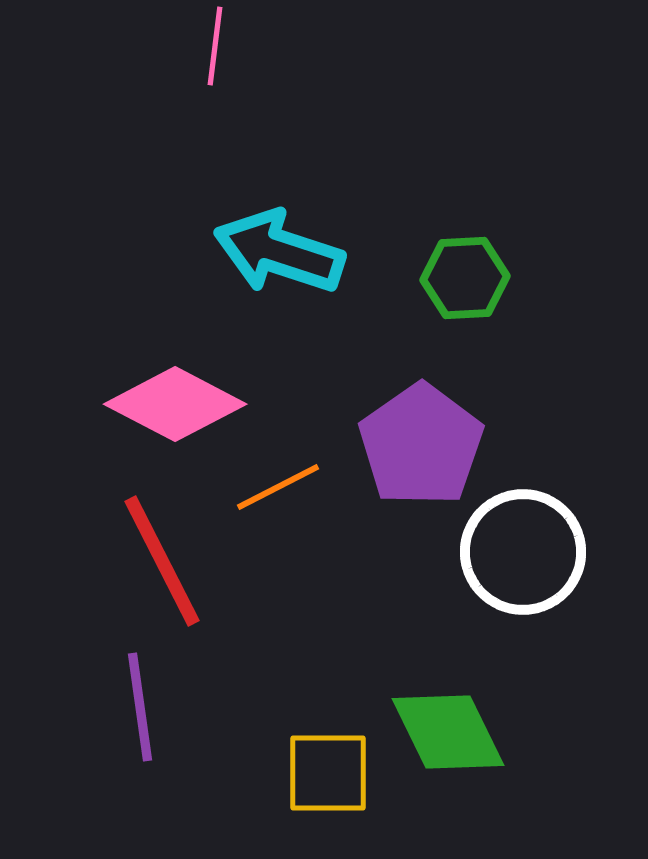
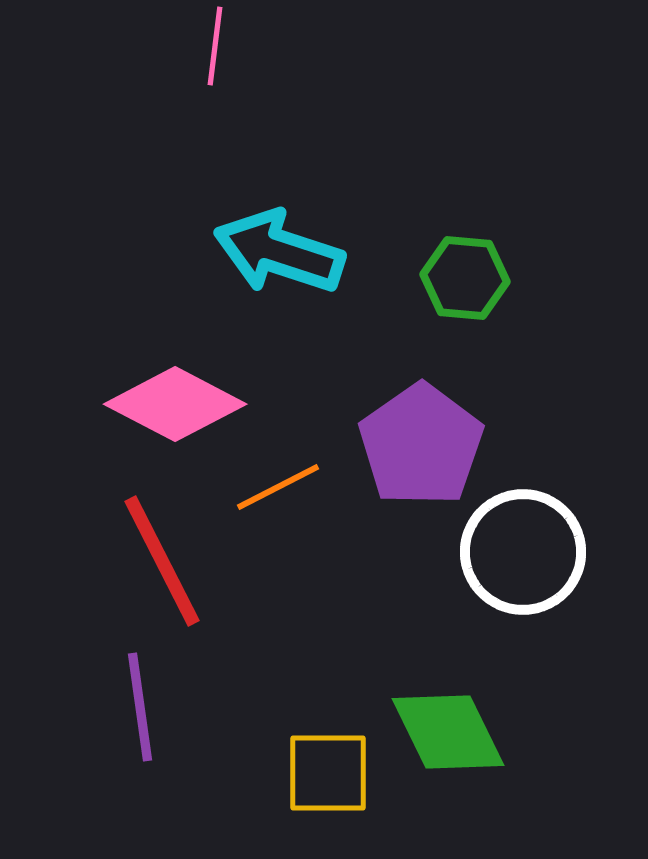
green hexagon: rotated 8 degrees clockwise
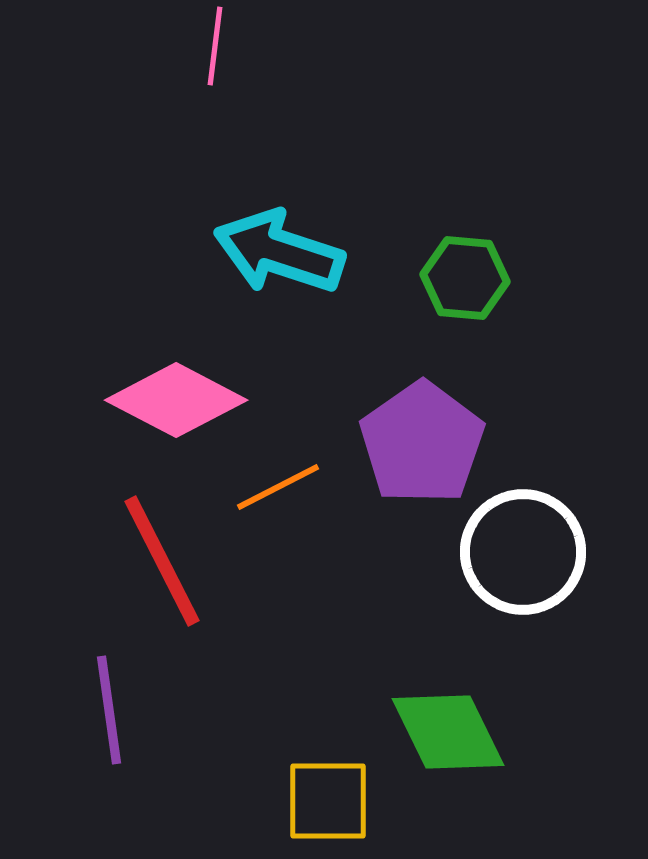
pink diamond: moved 1 px right, 4 px up
purple pentagon: moved 1 px right, 2 px up
purple line: moved 31 px left, 3 px down
yellow square: moved 28 px down
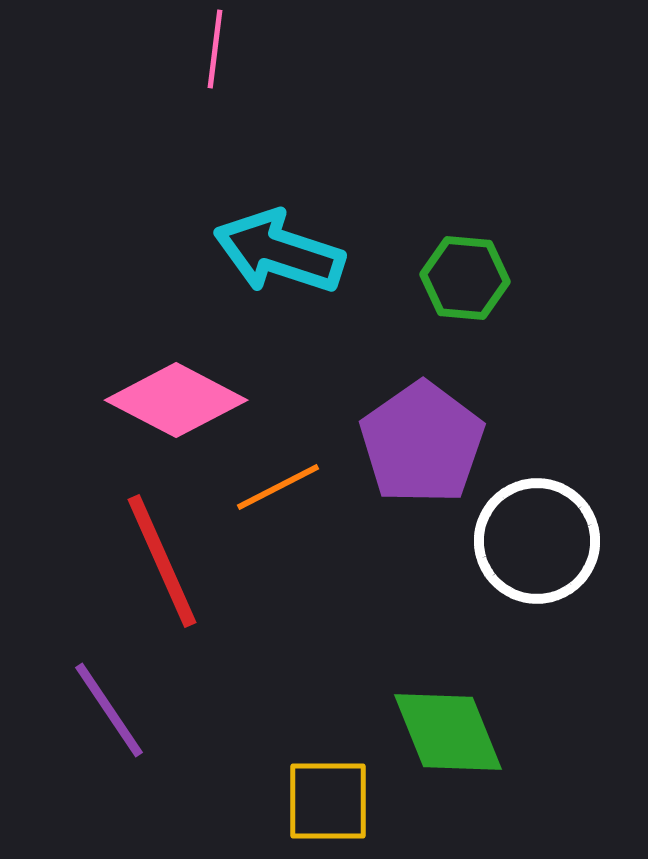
pink line: moved 3 px down
white circle: moved 14 px right, 11 px up
red line: rotated 3 degrees clockwise
purple line: rotated 26 degrees counterclockwise
green diamond: rotated 4 degrees clockwise
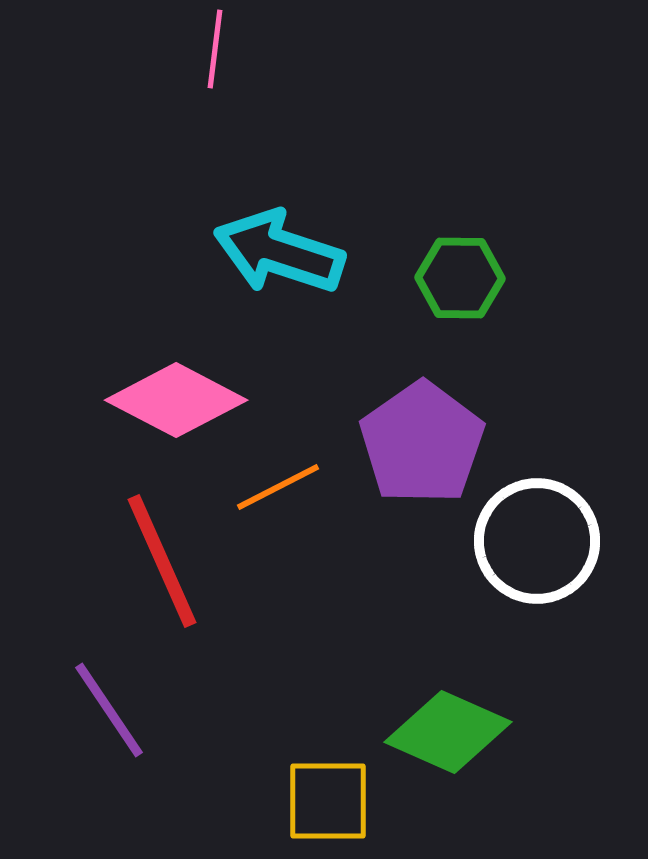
green hexagon: moved 5 px left; rotated 4 degrees counterclockwise
green diamond: rotated 44 degrees counterclockwise
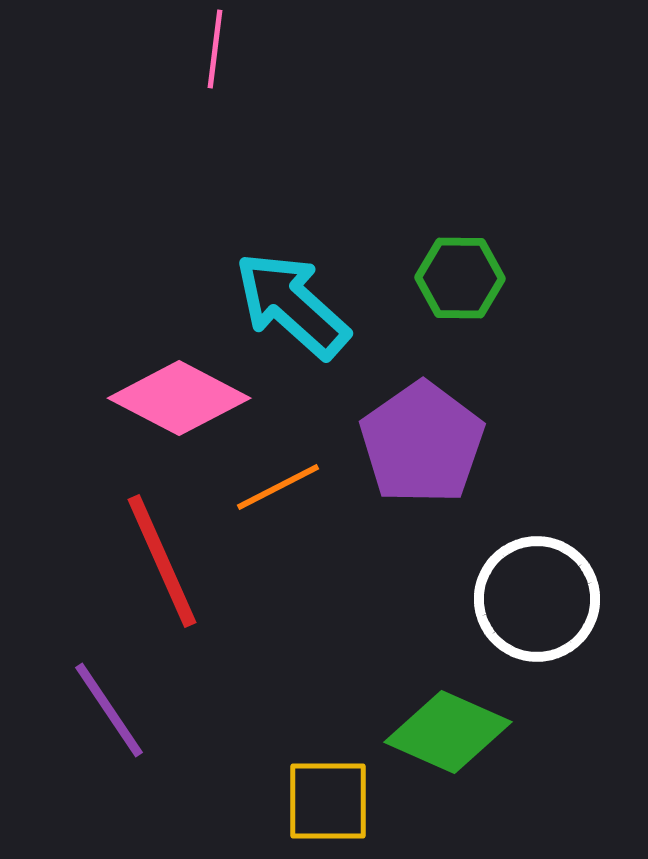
cyan arrow: moved 13 px right, 53 px down; rotated 24 degrees clockwise
pink diamond: moved 3 px right, 2 px up
white circle: moved 58 px down
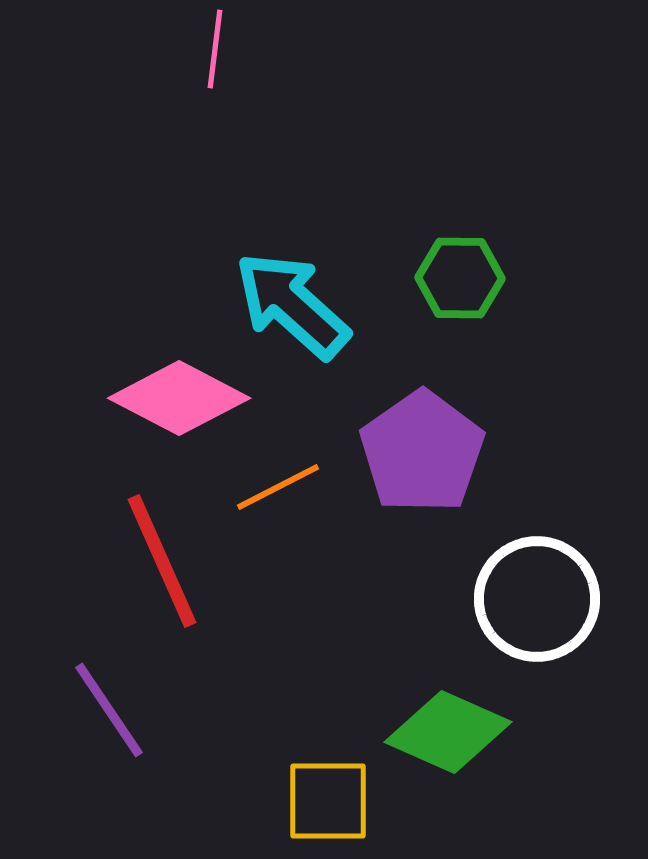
purple pentagon: moved 9 px down
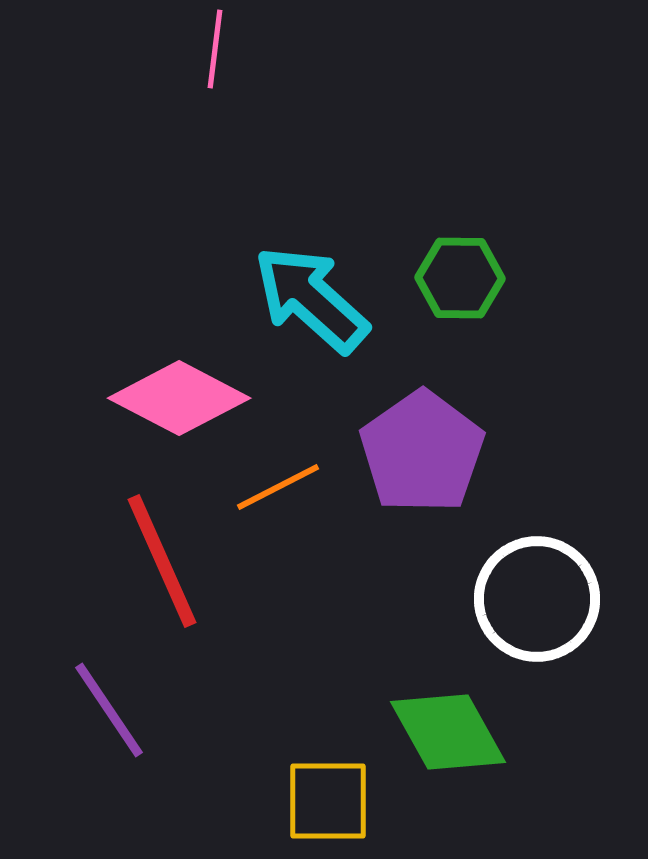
cyan arrow: moved 19 px right, 6 px up
green diamond: rotated 37 degrees clockwise
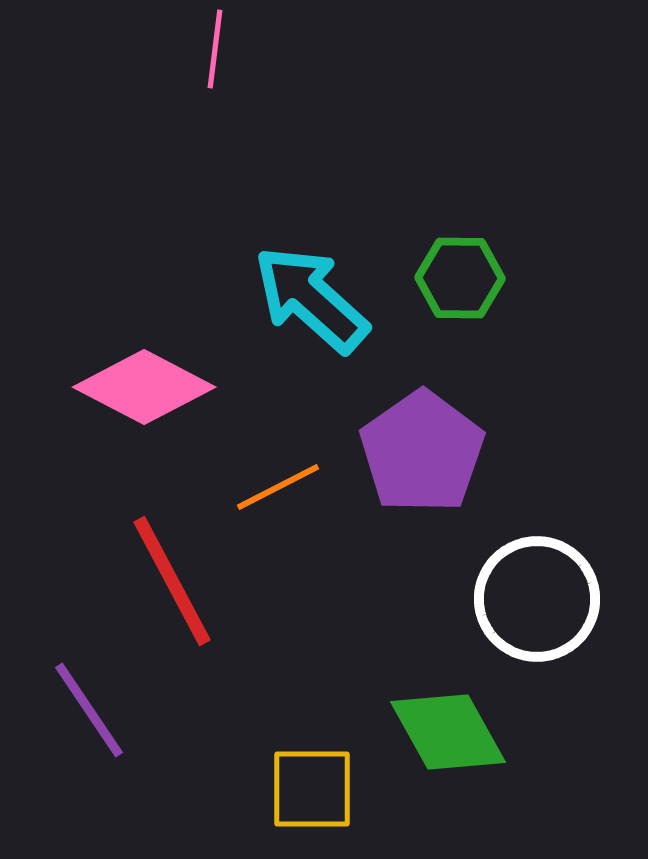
pink diamond: moved 35 px left, 11 px up
red line: moved 10 px right, 20 px down; rotated 4 degrees counterclockwise
purple line: moved 20 px left
yellow square: moved 16 px left, 12 px up
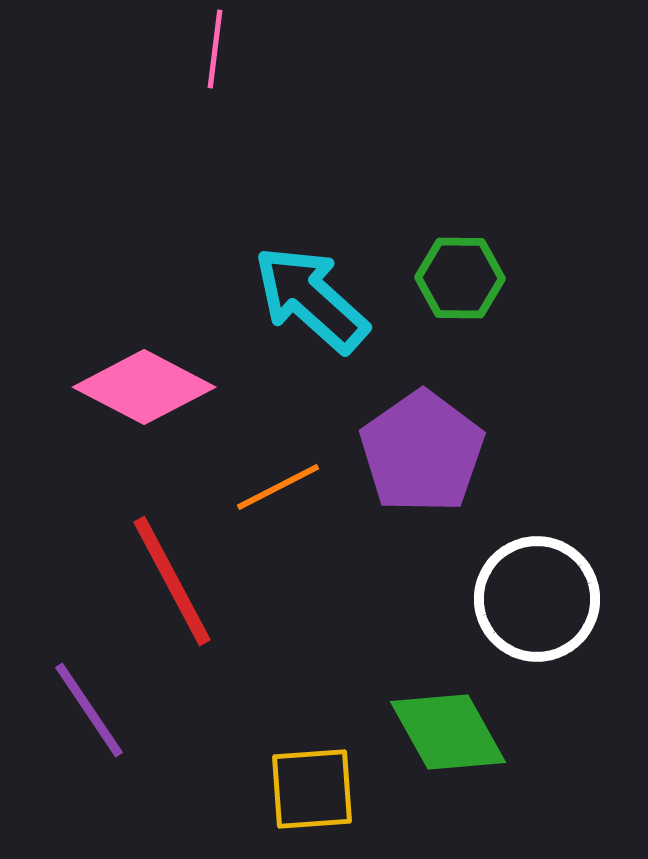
yellow square: rotated 4 degrees counterclockwise
